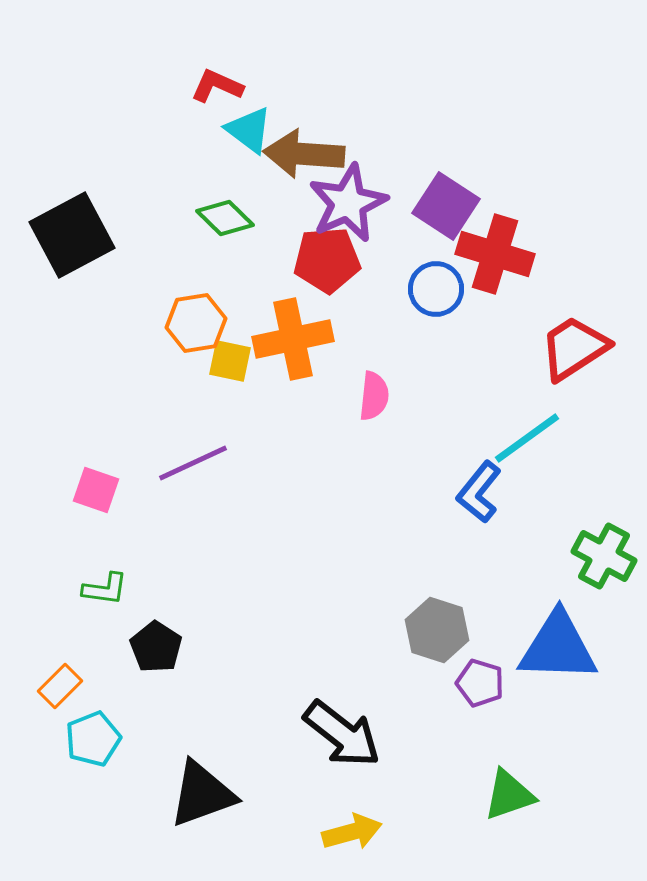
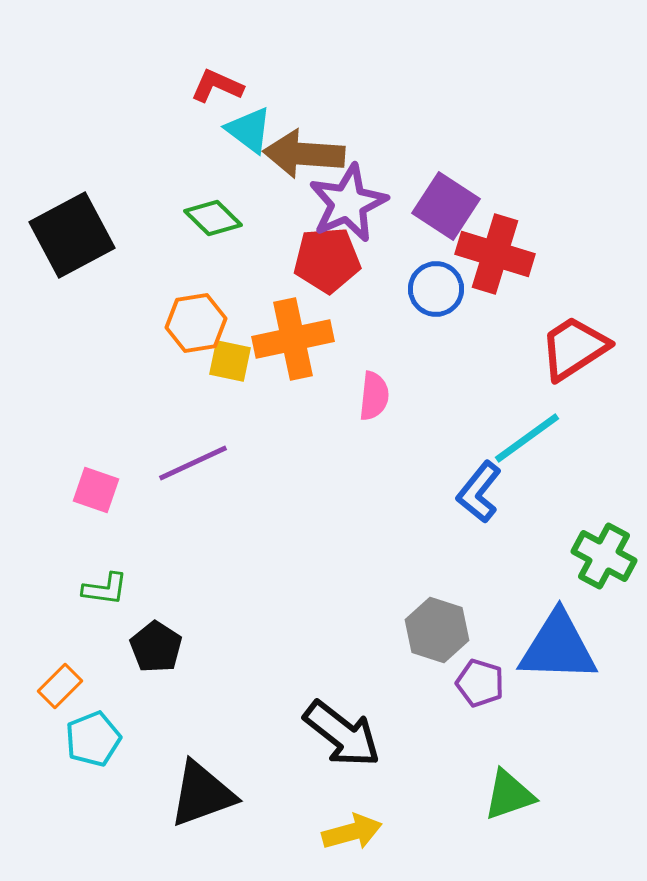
green diamond: moved 12 px left
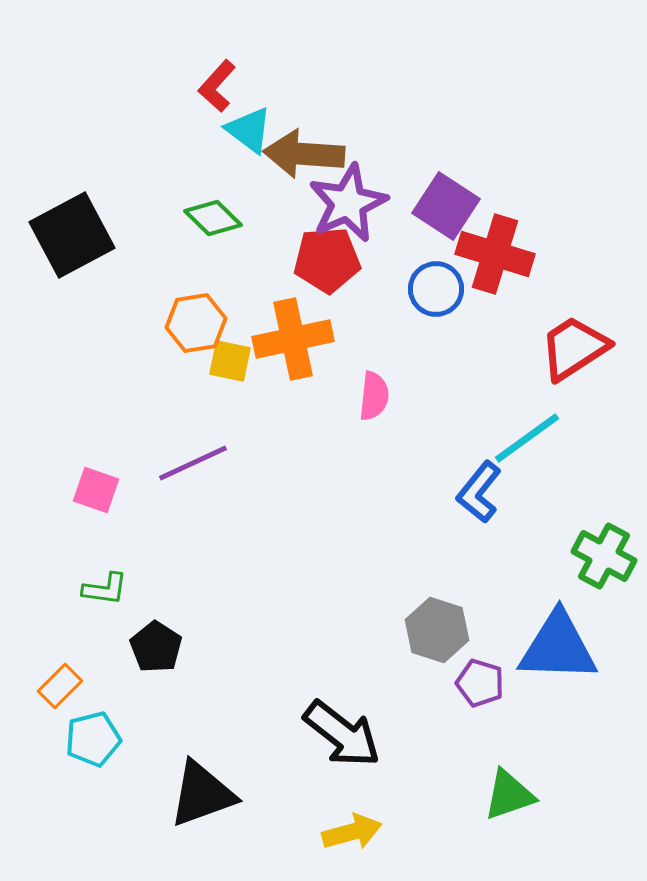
red L-shape: rotated 72 degrees counterclockwise
cyan pentagon: rotated 8 degrees clockwise
